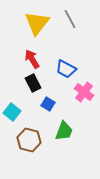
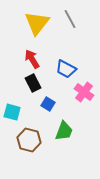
cyan square: rotated 24 degrees counterclockwise
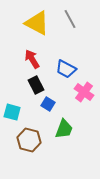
yellow triangle: rotated 40 degrees counterclockwise
black rectangle: moved 3 px right, 2 px down
green trapezoid: moved 2 px up
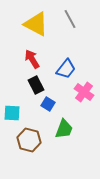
yellow triangle: moved 1 px left, 1 px down
blue trapezoid: rotated 80 degrees counterclockwise
cyan square: moved 1 px down; rotated 12 degrees counterclockwise
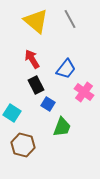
yellow triangle: moved 3 px up; rotated 12 degrees clockwise
cyan square: rotated 30 degrees clockwise
green trapezoid: moved 2 px left, 2 px up
brown hexagon: moved 6 px left, 5 px down
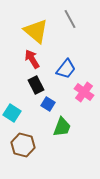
yellow triangle: moved 10 px down
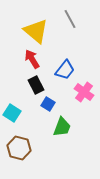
blue trapezoid: moved 1 px left, 1 px down
brown hexagon: moved 4 px left, 3 px down
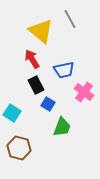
yellow triangle: moved 5 px right
blue trapezoid: moved 1 px left; rotated 40 degrees clockwise
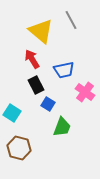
gray line: moved 1 px right, 1 px down
pink cross: moved 1 px right
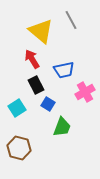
pink cross: rotated 24 degrees clockwise
cyan square: moved 5 px right, 5 px up; rotated 24 degrees clockwise
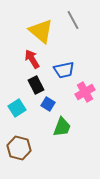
gray line: moved 2 px right
